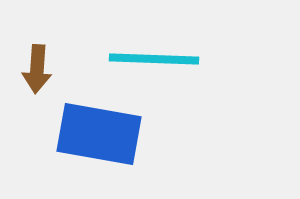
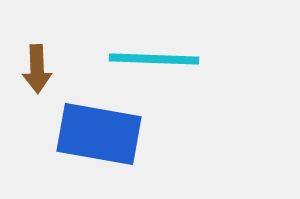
brown arrow: rotated 6 degrees counterclockwise
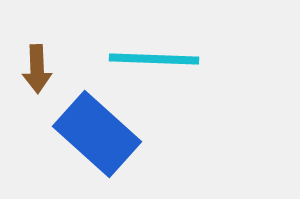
blue rectangle: moved 2 px left; rotated 32 degrees clockwise
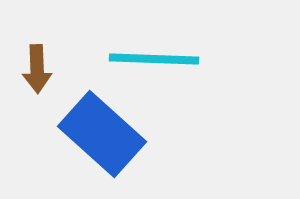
blue rectangle: moved 5 px right
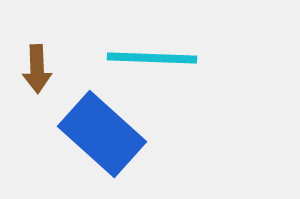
cyan line: moved 2 px left, 1 px up
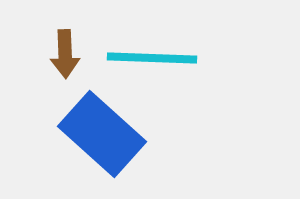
brown arrow: moved 28 px right, 15 px up
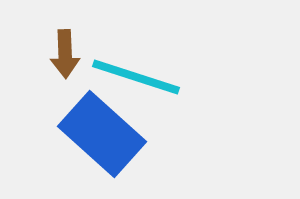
cyan line: moved 16 px left, 19 px down; rotated 16 degrees clockwise
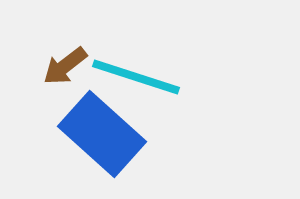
brown arrow: moved 12 px down; rotated 54 degrees clockwise
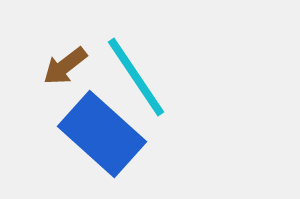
cyan line: rotated 38 degrees clockwise
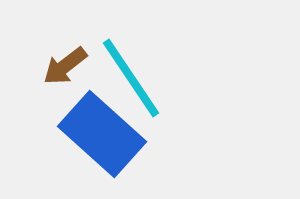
cyan line: moved 5 px left, 1 px down
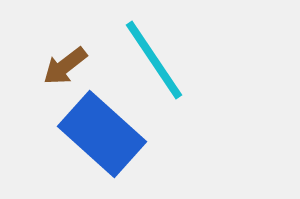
cyan line: moved 23 px right, 18 px up
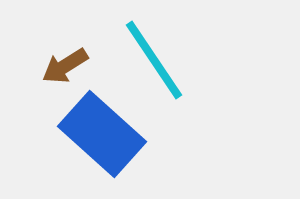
brown arrow: rotated 6 degrees clockwise
